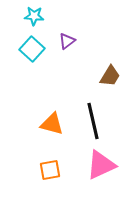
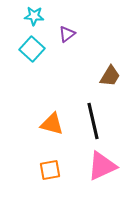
purple triangle: moved 7 px up
pink triangle: moved 1 px right, 1 px down
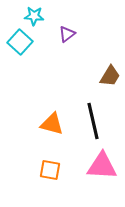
cyan square: moved 12 px left, 7 px up
pink triangle: rotated 28 degrees clockwise
orange square: rotated 20 degrees clockwise
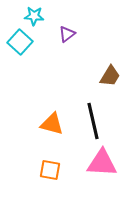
pink triangle: moved 3 px up
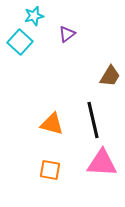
cyan star: rotated 18 degrees counterclockwise
black line: moved 1 px up
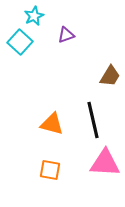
cyan star: rotated 12 degrees counterclockwise
purple triangle: moved 1 px left, 1 px down; rotated 18 degrees clockwise
pink triangle: moved 3 px right
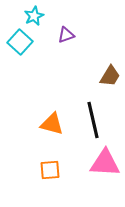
orange square: rotated 15 degrees counterclockwise
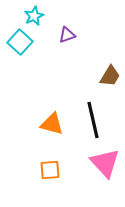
purple triangle: moved 1 px right
pink triangle: rotated 44 degrees clockwise
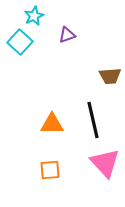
brown trapezoid: rotated 55 degrees clockwise
orange triangle: rotated 15 degrees counterclockwise
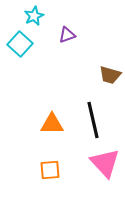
cyan square: moved 2 px down
brown trapezoid: moved 1 px up; rotated 20 degrees clockwise
